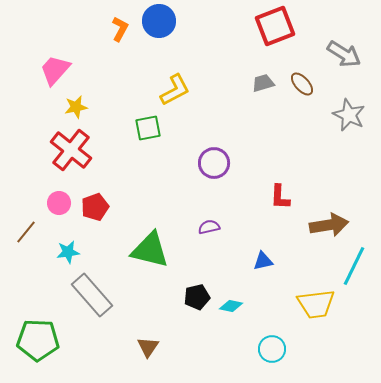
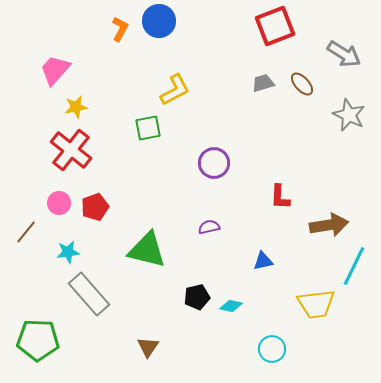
green triangle: moved 3 px left
gray rectangle: moved 3 px left, 1 px up
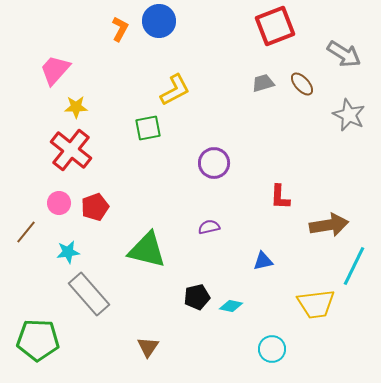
yellow star: rotated 10 degrees clockwise
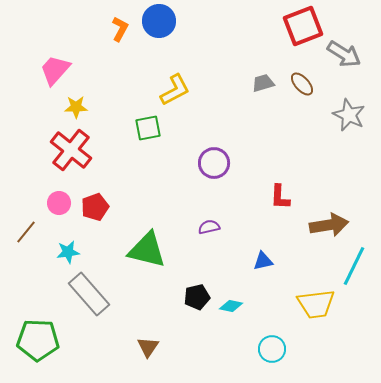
red square: moved 28 px right
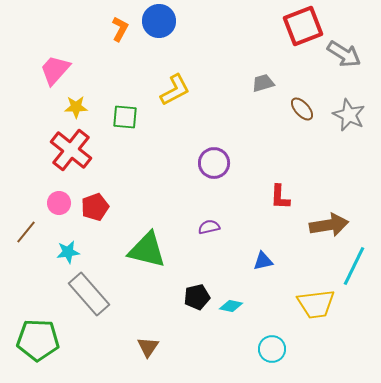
brown ellipse: moved 25 px down
green square: moved 23 px left, 11 px up; rotated 16 degrees clockwise
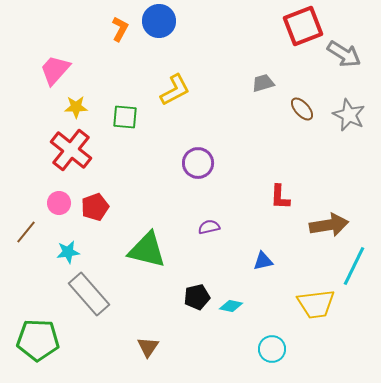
purple circle: moved 16 px left
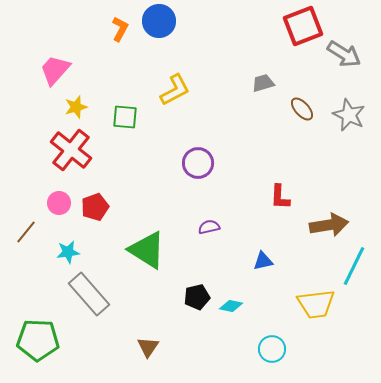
yellow star: rotated 15 degrees counterclockwise
green triangle: rotated 18 degrees clockwise
